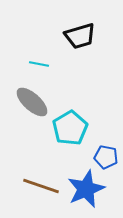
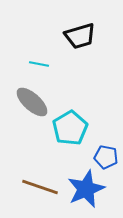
brown line: moved 1 px left, 1 px down
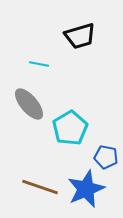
gray ellipse: moved 3 px left, 2 px down; rotated 8 degrees clockwise
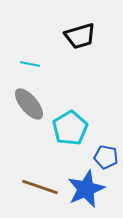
cyan line: moved 9 px left
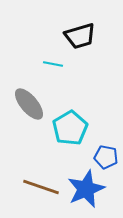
cyan line: moved 23 px right
brown line: moved 1 px right
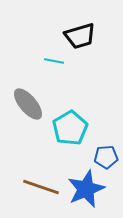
cyan line: moved 1 px right, 3 px up
gray ellipse: moved 1 px left
blue pentagon: rotated 15 degrees counterclockwise
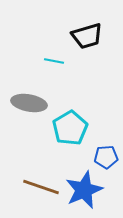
black trapezoid: moved 7 px right
gray ellipse: moved 1 px right, 1 px up; rotated 40 degrees counterclockwise
blue star: moved 2 px left, 1 px down
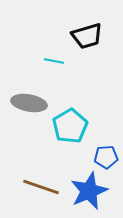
cyan pentagon: moved 2 px up
blue star: moved 5 px right, 1 px down
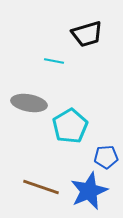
black trapezoid: moved 2 px up
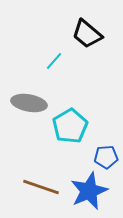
black trapezoid: rotated 56 degrees clockwise
cyan line: rotated 60 degrees counterclockwise
